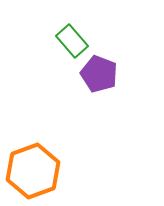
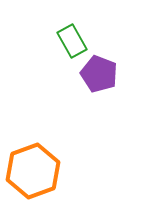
green rectangle: rotated 12 degrees clockwise
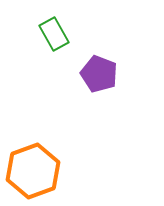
green rectangle: moved 18 px left, 7 px up
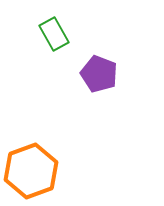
orange hexagon: moved 2 px left
